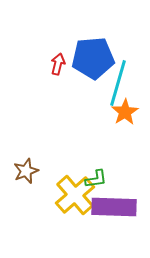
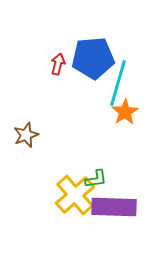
brown star: moved 36 px up
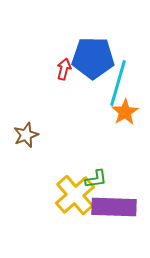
blue pentagon: rotated 6 degrees clockwise
red arrow: moved 6 px right, 5 px down
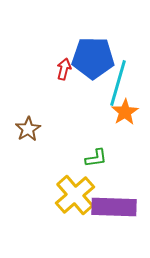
brown star: moved 2 px right, 6 px up; rotated 10 degrees counterclockwise
green L-shape: moved 21 px up
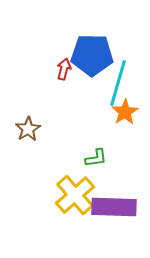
blue pentagon: moved 1 px left, 3 px up
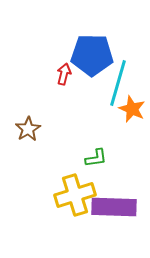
red arrow: moved 5 px down
orange star: moved 7 px right, 3 px up; rotated 16 degrees counterclockwise
yellow cross: rotated 24 degrees clockwise
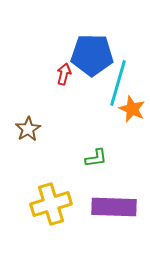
yellow cross: moved 24 px left, 9 px down
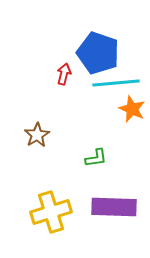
blue pentagon: moved 6 px right, 2 px up; rotated 18 degrees clockwise
cyan line: moved 2 px left; rotated 69 degrees clockwise
brown star: moved 9 px right, 6 px down
yellow cross: moved 8 px down
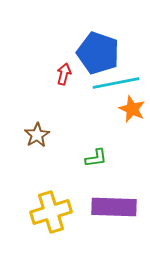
cyan line: rotated 6 degrees counterclockwise
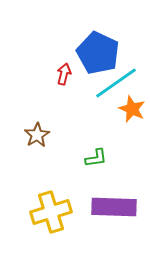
blue pentagon: rotated 6 degrees clockwise
cyan line: rotated 24 degrees counterclockwise
